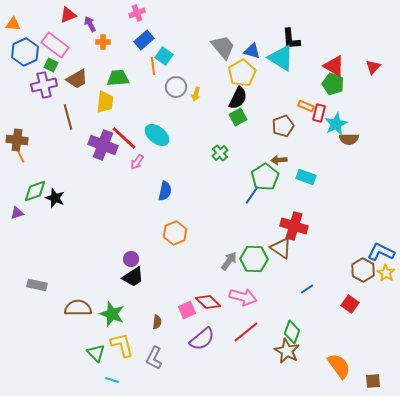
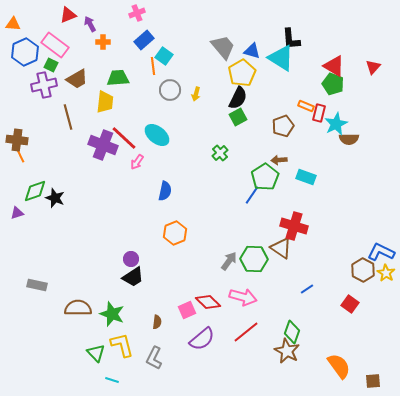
gray circle at (176, 87): moved 6 px left, 3 px down
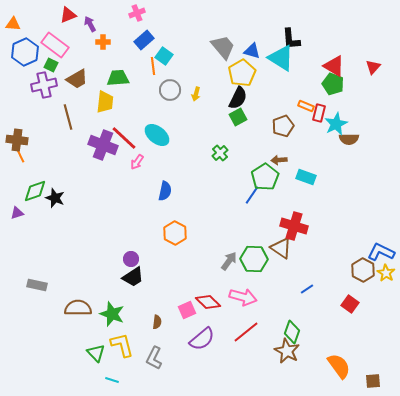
orange hexagon at (175, 233): rotated 10 degrees counterclockwise
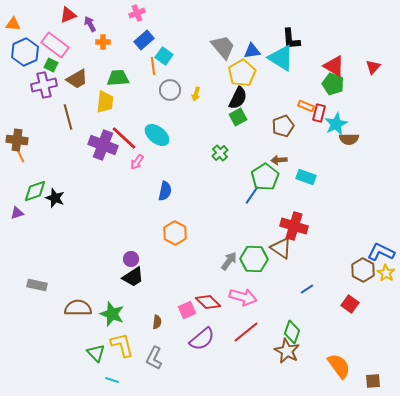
blue triangle at (252, 51): rotated 24 degrees counterclockwise
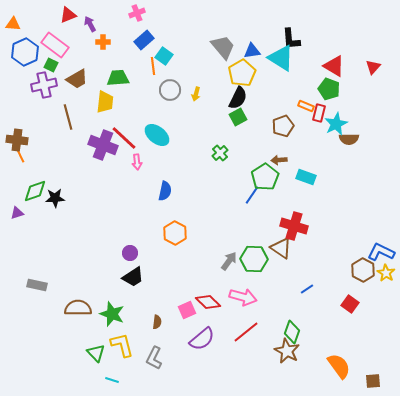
green pentagon at (333, 84): moved 4 px left, 5 px down
pink arrow at (137, 162): rotated 42 degrees counterclockwise
black star at (55, 198): rotated 24 degrees counterclockwise
purple circle at (131, 259): moved 1 px left, 6 px up
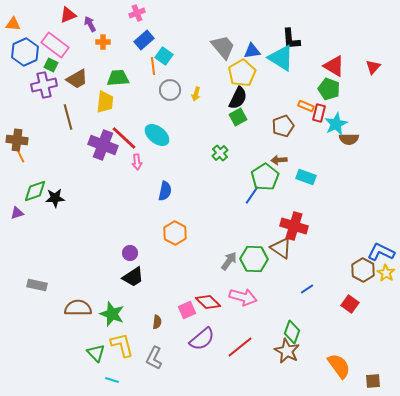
red line at (246, 332): moved 6 px left, 15 px down
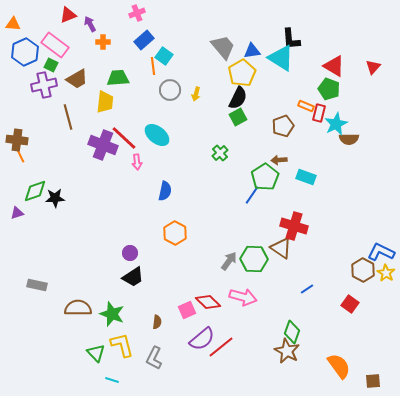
red line at (240, 347): moved 19 px left
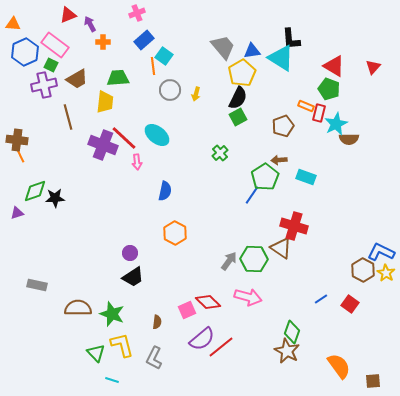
blue line at (307, 289): moved 14 px right, 10 px down
pink arrow at (243, 297): moved 5 px right
